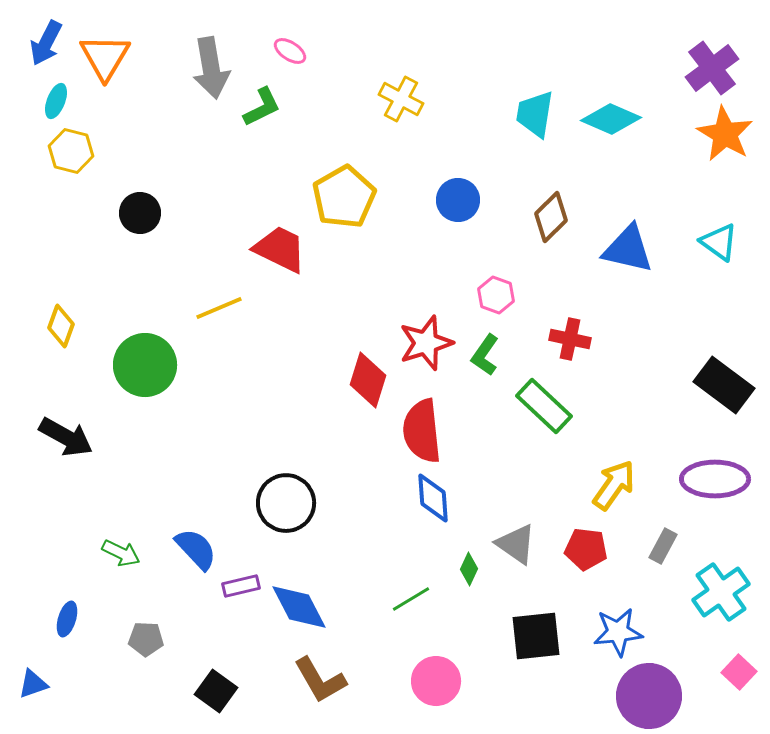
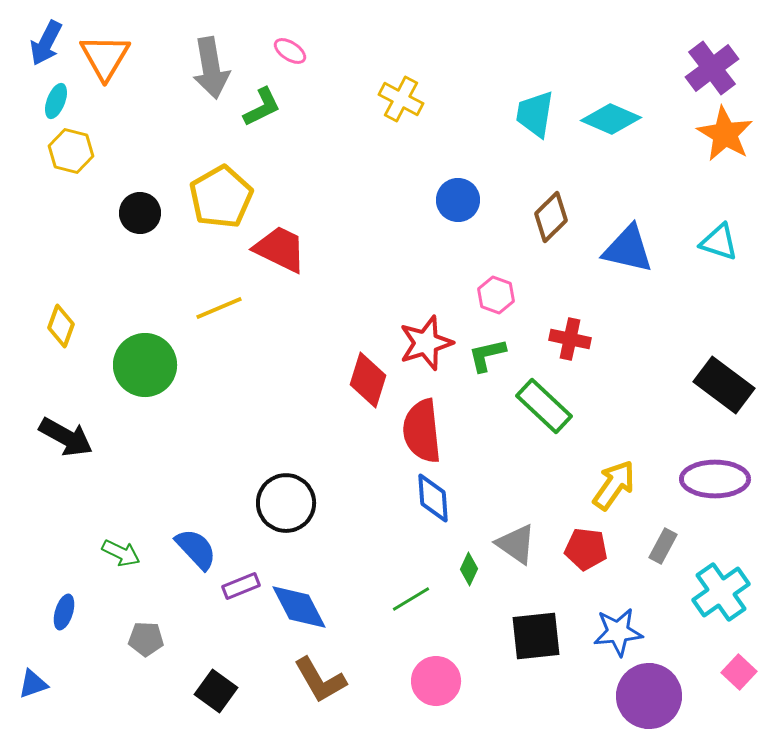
yellow pentagon at (344, 197): moved 123 px left
cyan triangle at (719, 242): rotated 18 degrees counterclockwise
green L-shape at (485, 355): moved 2 px right; rotated 42 degrees clockwise
purple rectangle at (241, 586): rotated 9 degrees counterclockwise
blue ellipse at (67, 619): moved 3 px left, 7 px up
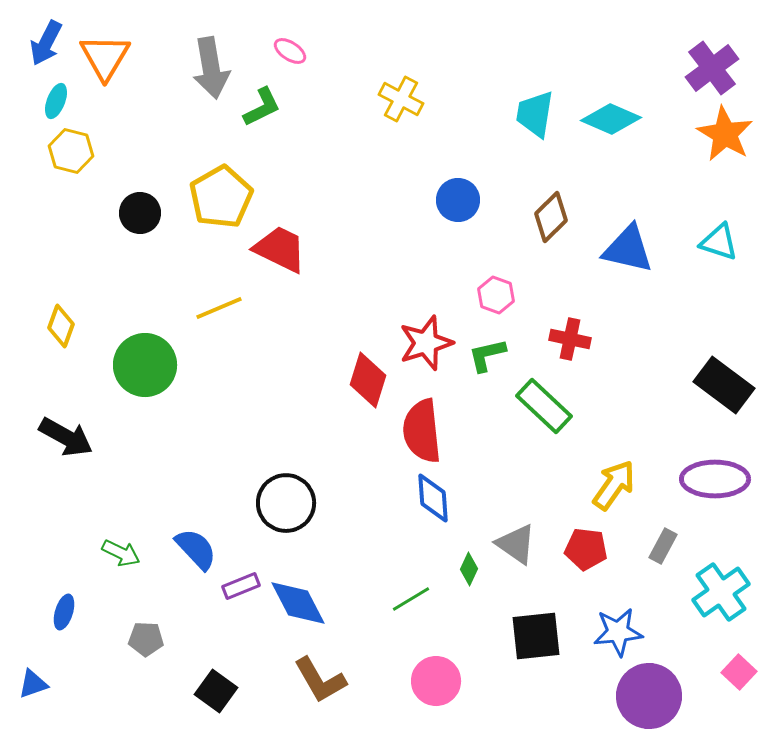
blue diamond at (299, 607): moved 1 px left, 4 px up
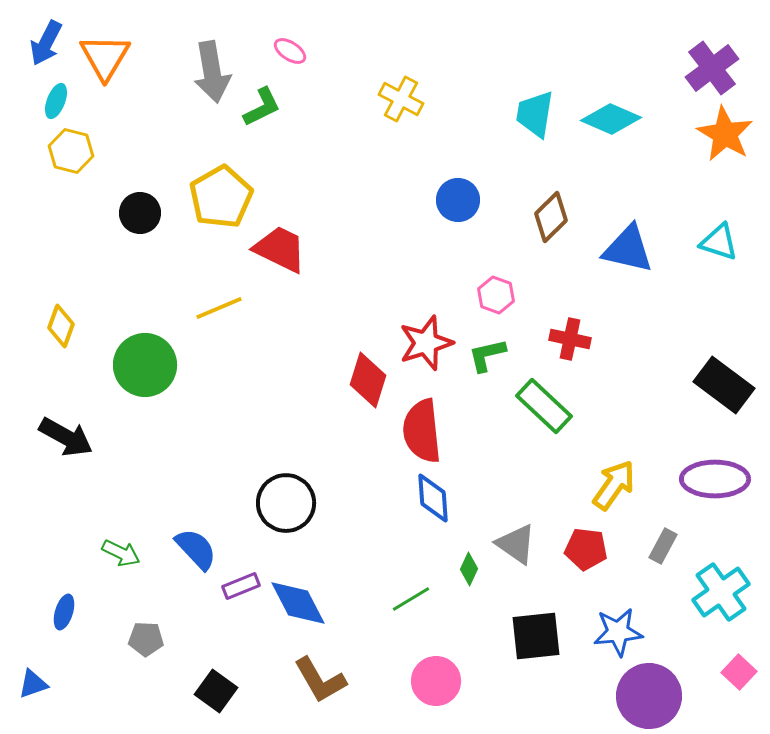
gray arrow at (211, 68): moved 1 px right, 4 px down
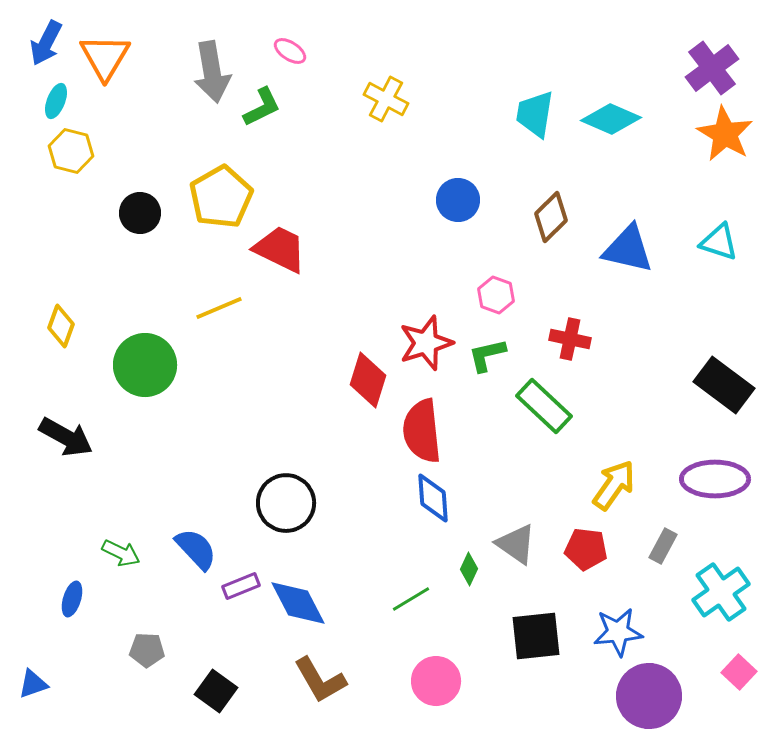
yellow cross at (401, 99): moved 15 px left
blue ellipse at (64, 612): moved 8 px right, 13 px up
gray pentagon at (146, 639): moved 1 px right, 11 px down
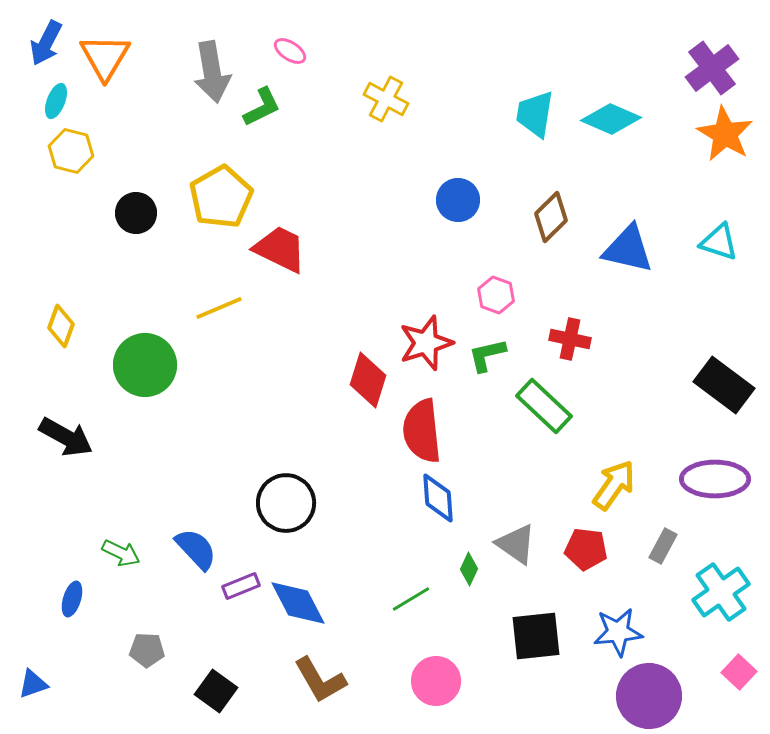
black circle at (140, 213): moved 4 px left
blue diamond at (433, 498): moved 5 px right
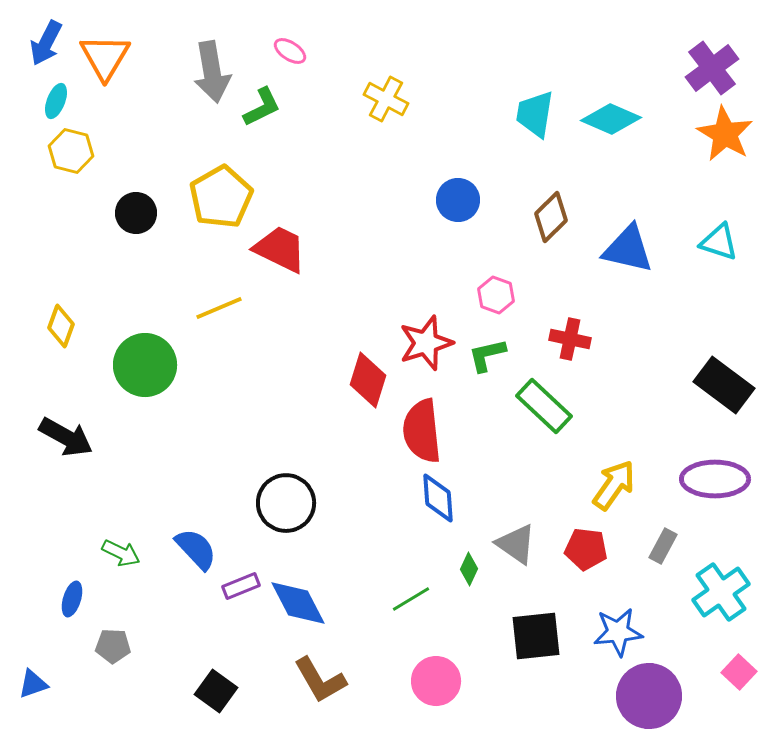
gray pentagon at (147, 650): moved 34 px left, 4 px up
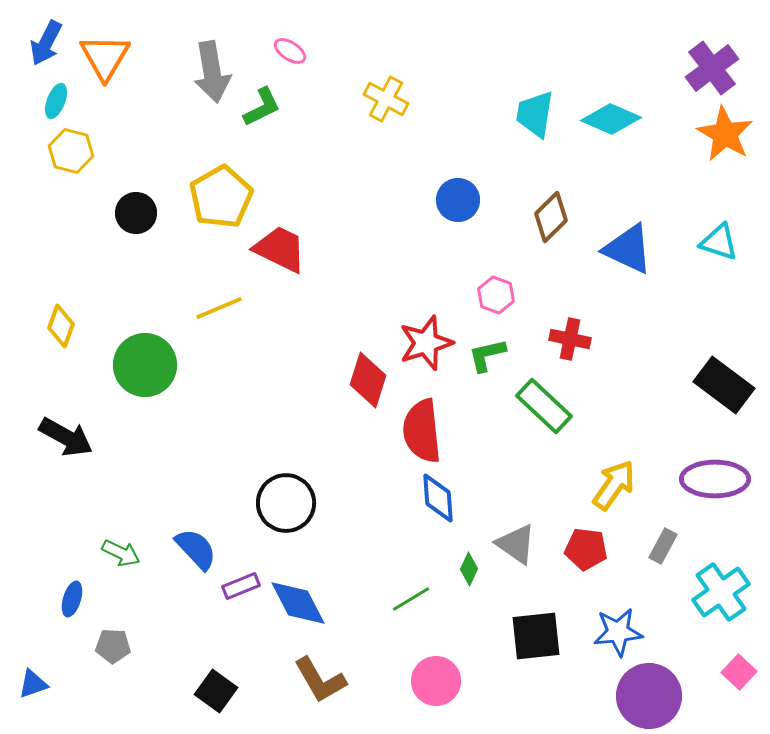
blue triangle at (628, 249): rotated 12 degrees clockwise
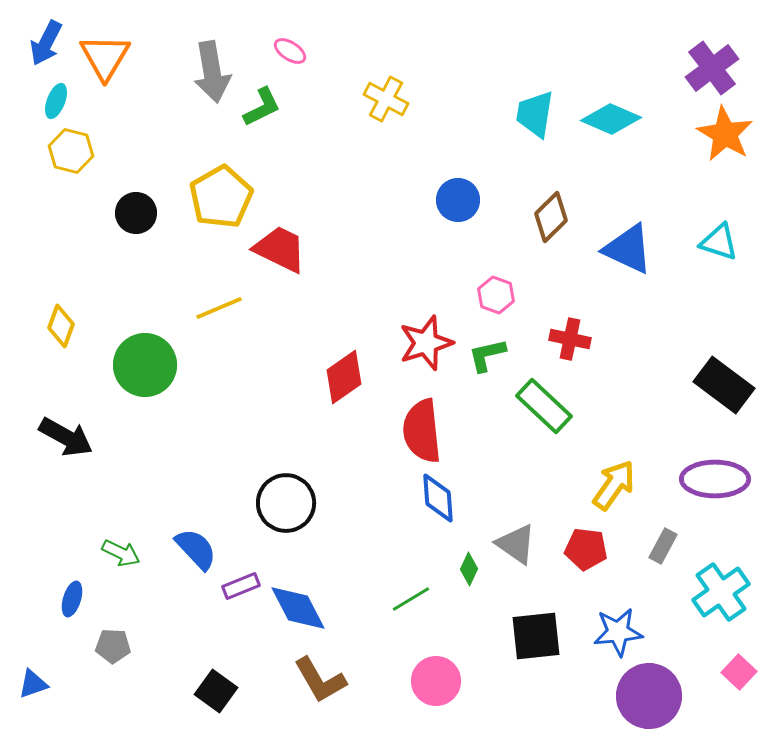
red diamond at (368, 380): moved 24 px left, 3 px up; rotated 38 degrees clockwise
blue diamond at (298, 603): moved 5 px down
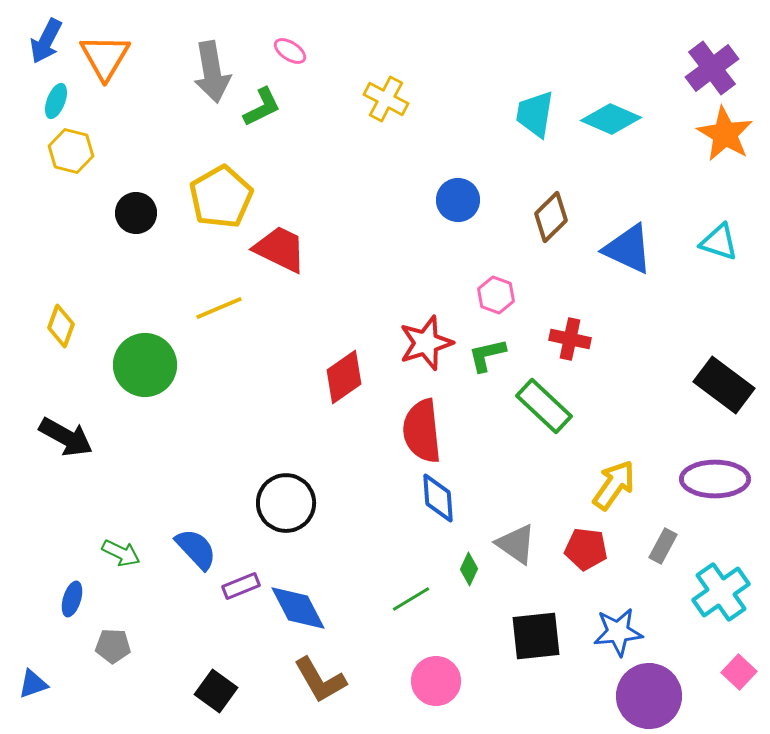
blue arrow at (46, 43): moved 2 px up
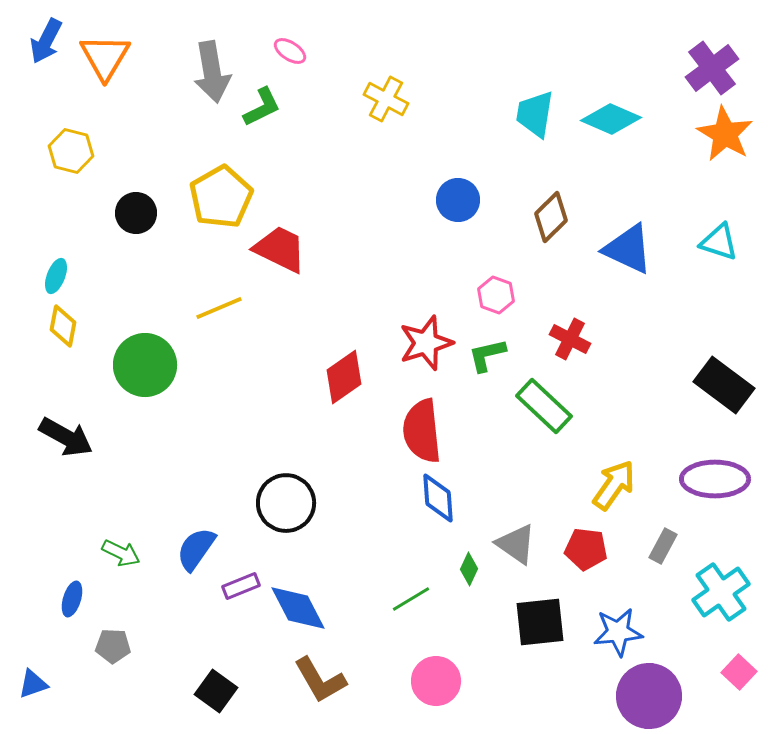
cyan ellipse at (56, 101): moved 175 px down
yellow diamond at (61, 326): moved 2 px right; rotated 9 degrees counterclockwise
red cross at (570, 339): rotated 15 degrees clockwise
blue semicircle at (196, 549): rotated 102 degrees counterclockwise
black square at (536, 636): moved 4 px right, 14 px up
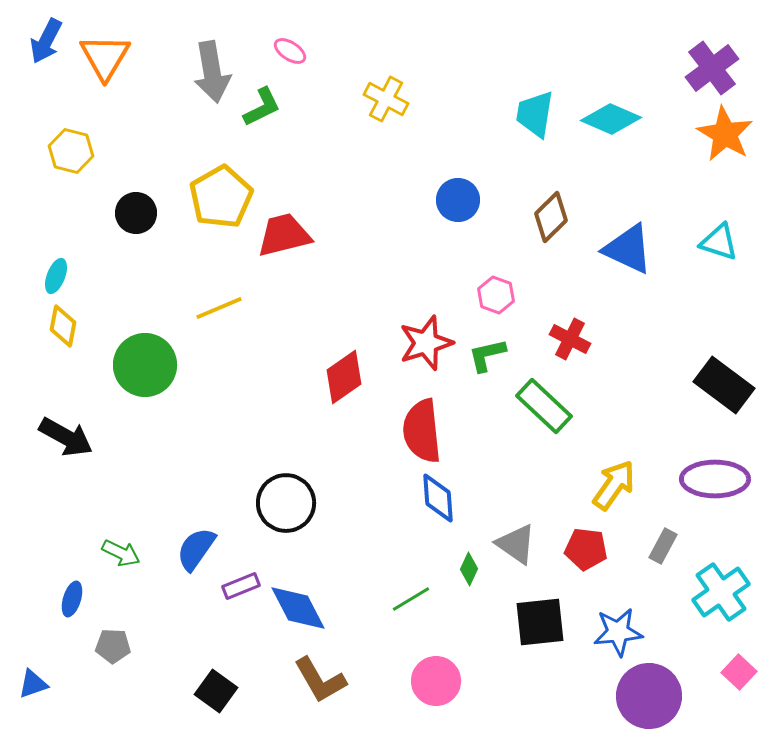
red trapezoid at (280, 249): moved 4 px right, 14 px up; rotated 40 degrees counterclockwise
